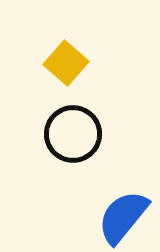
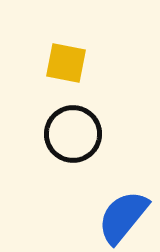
yellow square: rotated 30 degrees counterclockwise
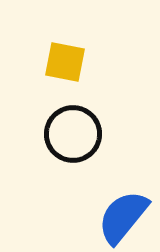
yellow square: moved 1 px left, 1 px up
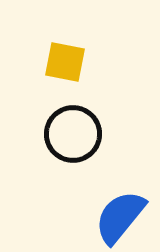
blue semicircle: moved 3 px left
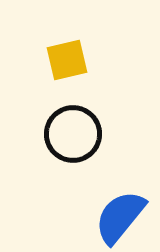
yellow square: moved 2 px right, 2 px up; rotated 24 degrees counterclockwise
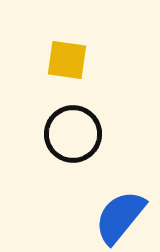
yellow square: rotated 21 degrees clockwise
